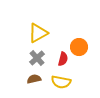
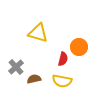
yellow triangle: rotated 45 degrees clockwise
gray cross: moved 21 px left, 9 px down
yellow semicircle: moved 1 px right, 1 px up
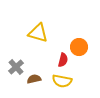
red semicircle: moved 1 px down
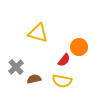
red semicircle: moved 1 px right; rotated 24 degrees clockwise
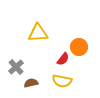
yellow triangle: rotated 20 degrees counterclockwise
red semicircle: moved 1 px left, 1 px up
brown semicircle: moved 3 px left, 4 px down
